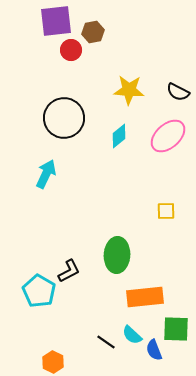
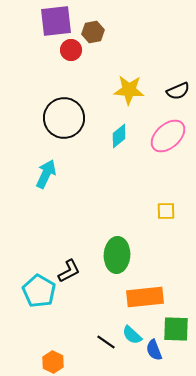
black semicircle: moved 1 px up; rotated 50 degrees counterclockwise
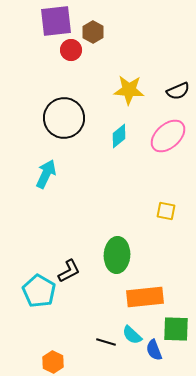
brown hexagon: rotated 20 degrees counterclockwise
yellow square: rotated 12 degrees clockwise
black line: rotated 18 degrees counterclockwise
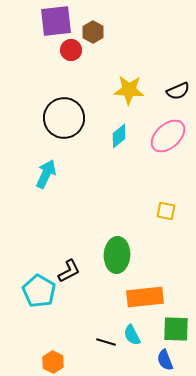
cyan semicircle: rotated 20 degrees clockwise
blue semicircle: moved 11 px right, 10 px down
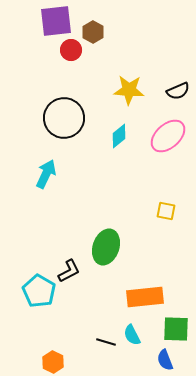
green ellipse: moved 11 px left, 8 px up; rotated 16 degrees clockwise
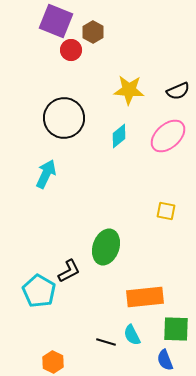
purple square: rotated 28 degrees clockwise
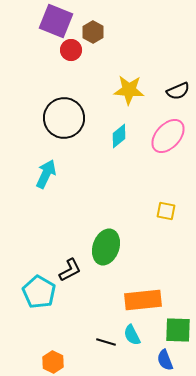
pink ellipse: rotated 6 degrees counterclockwise
black L-shape: moved 1 px right, 1 px up
cyan pentagon: moved 1 px down
orange rectangle: moved 2 px left, 3 px down
green square: moved 2 px right, 1 px down
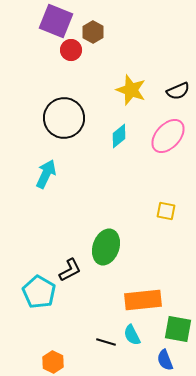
yellow star: moved 2 px right; rotated 16 degrees clockwise
green square: moved 1 px up; rotated 8 degrees clockwise
